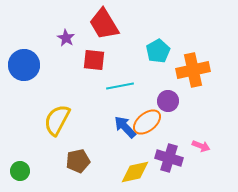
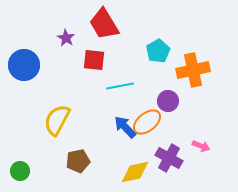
purple cross: rotated 12 degrees clockwise
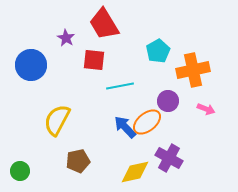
blue circle: moved 7 px right
pink arrow: moved 5 px right, 37 px up
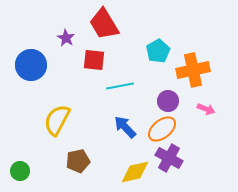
orange ellipse: moved 15 px right, 7 px down
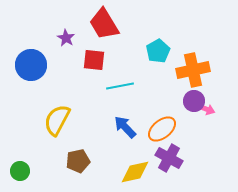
purple circle: moved 26 px right
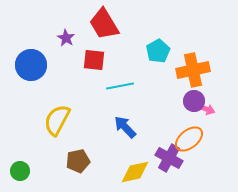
orange ellipse: moved 27 px right, 10 px down
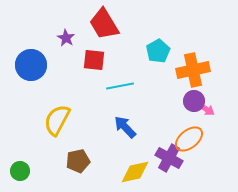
pink arrow: rotated 12 degrees clockwise
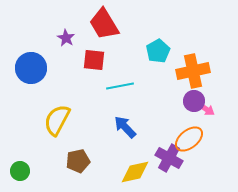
blue circle: moved 3 px down
orange cross: moved 1 px down
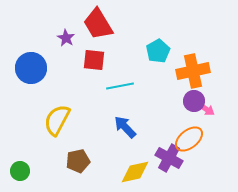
red trapezoid: moved 6 px left
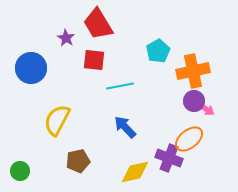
purple cross: rotated 8 degrees counterclockwise
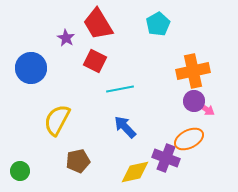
cyan pentagon: moved 27 px up
red square: moved 1 px right, 1 px down; rotated 20 degrees clockwise
cyan line: moved 3 px down
orange ellipse: rotated 12 degrees clockwise
purple cross: moved 3 px left
